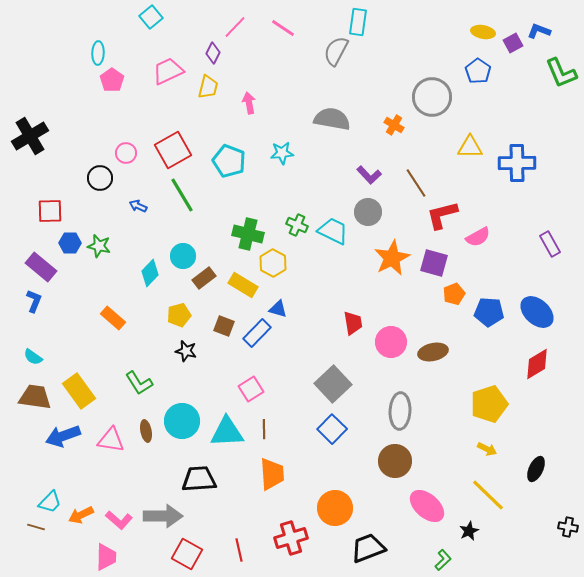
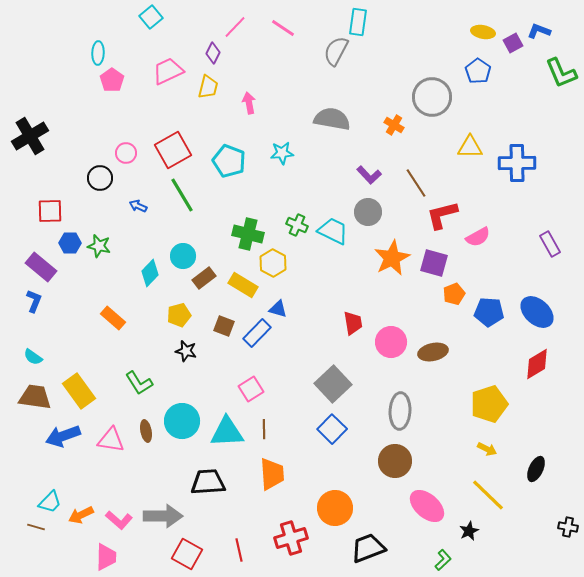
black trapezoid at (199, 479): moved 9 px right, 3 px down
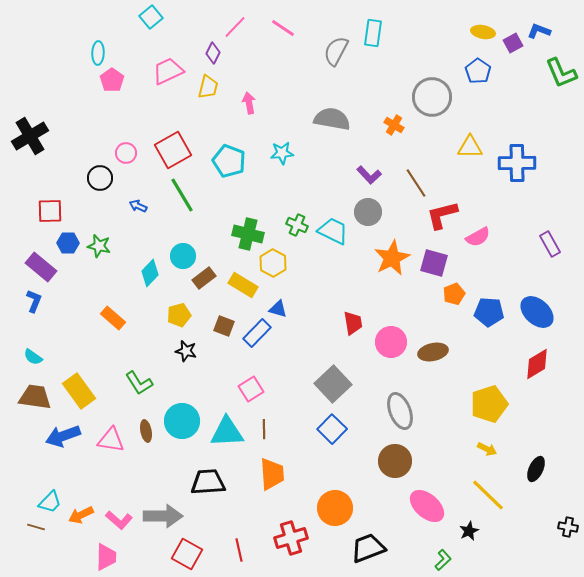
cyan rectangle at (358, 22): moved 15 px right, 11 px down
blue hexagon at (70, 243): moved 2 px left
gray ellipse at (400, 411): rotated 24 degrees counterclockwise
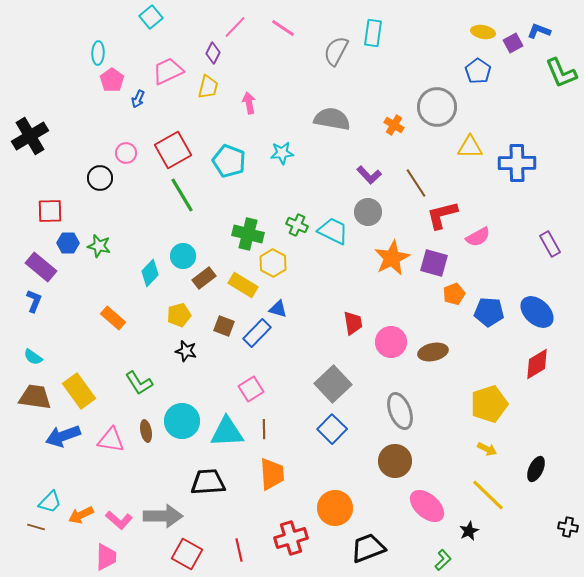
gray circle at (432, 97): moved 5 px right, 10 px down
blue arrow at (138, 206): moved 107 px up; rotated 90 degrees counterclockwise
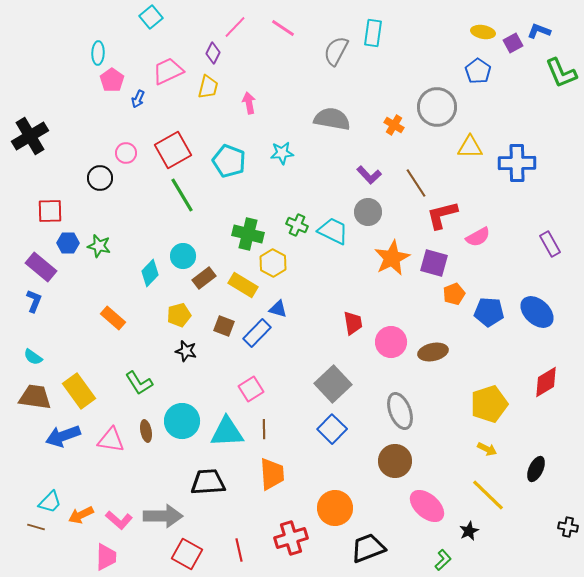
red diamond at (537, 364): moved 9 px right, 18 px down
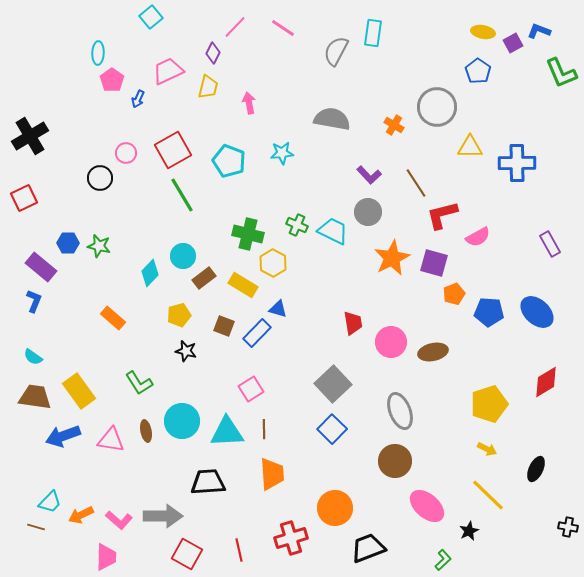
red square at (50, 211): moved 26 px left, 13 px up; rotated 24 degrees counterclockwise
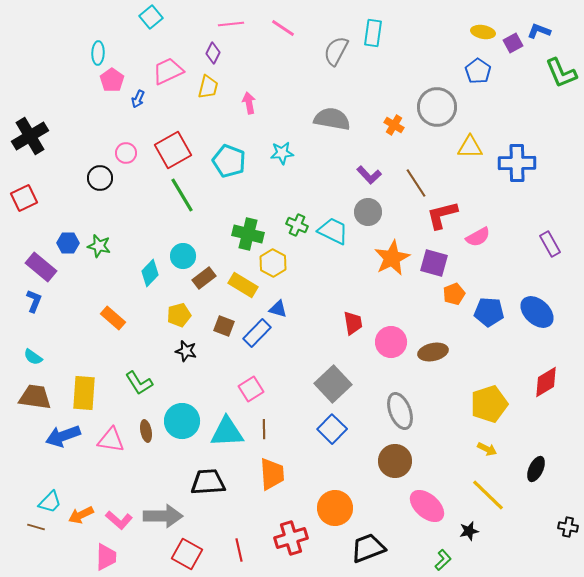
pink line at (235, 27): moved 4 px left, 3 px up; rotated 40 degrees clockwise
yellow rectangle at (79, 391): moved 5 px right, 2 px down; rotated 40 degrees clockwise
black star at (469, 531): rotated 12 degrees clockwise
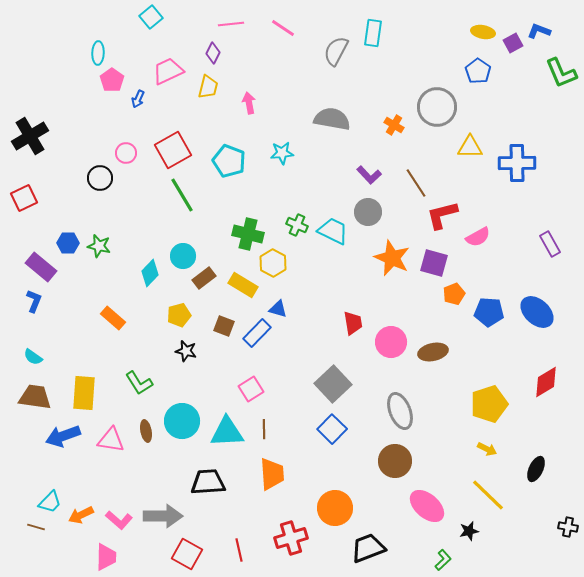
orange star at (392, 258): rotated 21 degrees counterclockwise
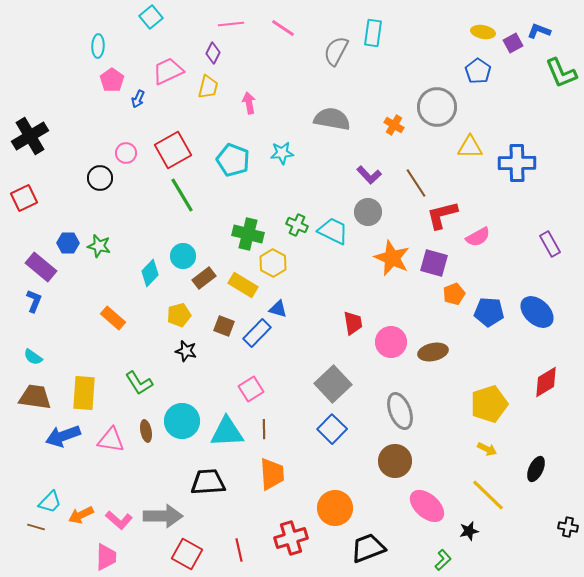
cyan ellipse at (98, 53): moved 7 px up
cyan pentagon at (229, 161): moved 4 px right, 1 px up
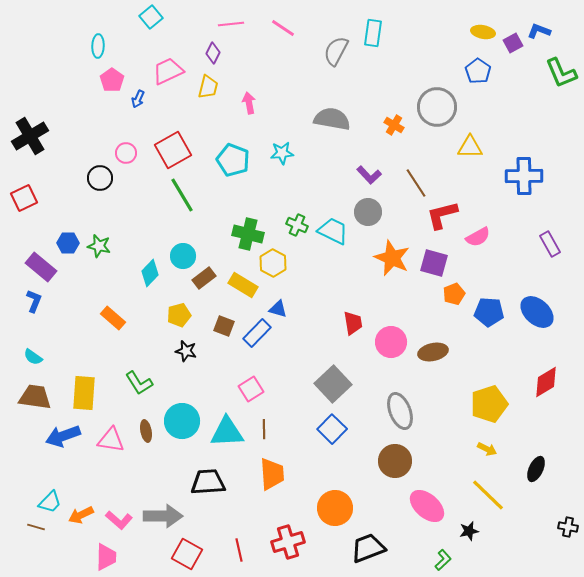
blue cross at (517, 163): moved 7 px right, 13 px down
red cross at (291, 538): moved 3 px left, 4 px down
